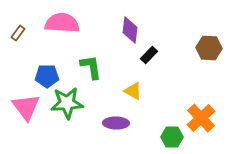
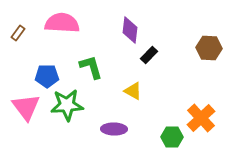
green L-shape: rotated 8 degrees counterclockwise
green star: moved 2 px down
purple ellipse: moved 2 px left, 6 px down
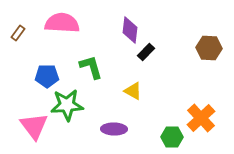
black rectangle: moved 3 px left, 3 px up
pink triangle: moved 8 px right, 19 px down
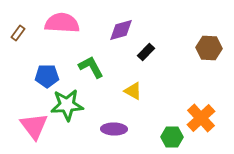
purple diamond: moved 9 px left; rotated 68 degrees clockwise
green L-shape: rotated 12 degrees counterclockwise
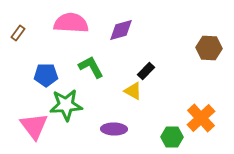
pink semicircle: moved 9 px right
black rectangle: moved 19 px down
blue pentagon: moved 1 px left, 1 px up
green star: moved 1 px left
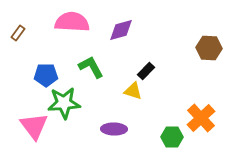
pink semicircle: moved 1 px right, 1 px up
yellow triangle: rotated 12 degrees counterclockwise
green star: moved 2 px left, 2 px up
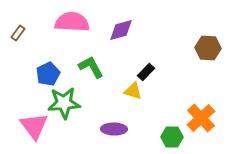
brown hexagon: moved 1 px left
black rectangle: moved 1 px down
blue pentagon: moved 2 px right, 1 px up; rotated 25 degrees counterclockwise
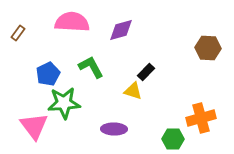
orange cross: rotated 28 degrees clockwise
green hexagon: moved 1 px right, 2 px down
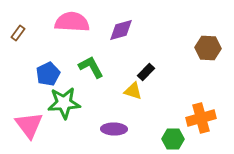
pink triangle: moved 5 px left, 1 px up
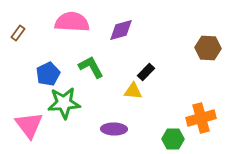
yellow triangle: rotated 12 degrees counterclockwise
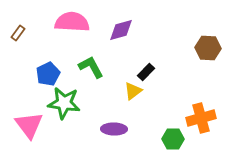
yellow triangle: rotated 42 degrees counterclockwise
green star: rotated 12 degrees clockwise
